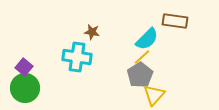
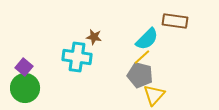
brown star: moved 2 px right, 5 px down
gray pentagon: rotated 25 degrees counterclockwise
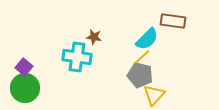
brown rectangle: moved 2 px left
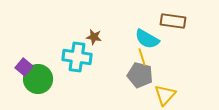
cyan semicircle: rotated 75 degrees clockwise
yellow line: rotated 66 degrees counterclockwise
green circle: moved 13 px right, 9 px up
yellow triangle: moved 11 px right
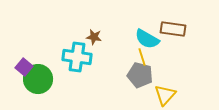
brown rectangle: moved 8 px down
